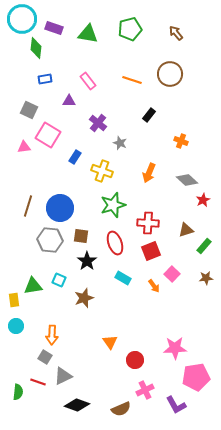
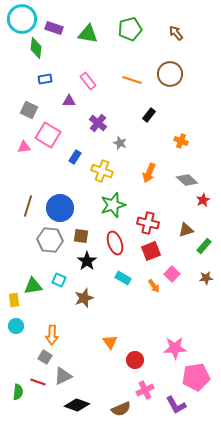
red cross at (148, 223): rotated 10 degrees clockwise
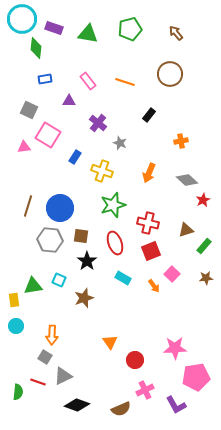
orange line at (132, 80): moved 7 px left, 2 px down
orange cross at (181, 141): rotated 32 degrees counterclockwise
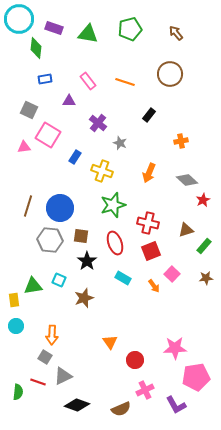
cyan circle at (22, 19): moved 3 px left
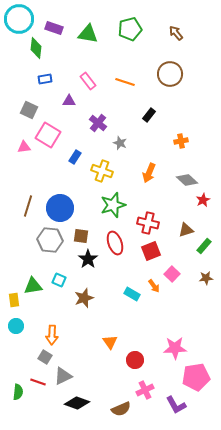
black star at (87, 261): moved 1 px right, 2 px up
cyan rectangle at (123, 278): moved 9 px right, 16 px down
black diamond at (77, 405): moved 2 px up
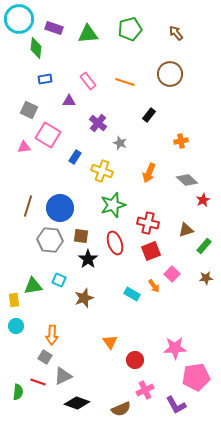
green triangle at (88, 34): rotated 15 degrees counterclockwise
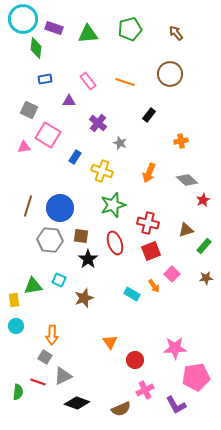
cyan circle at (19, 19): moved 4 px right
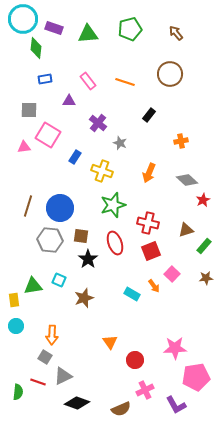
gray square at (29, 110): rotated 24 degrees counterclockwise
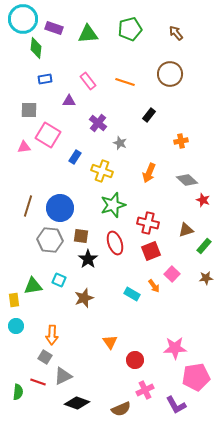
red star at (203, 200): rotated 24 degrees counterclockwise
